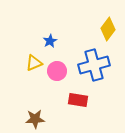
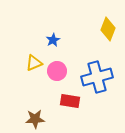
yellow diamond: rotated 15 degrees counterclockwise
blue star: moved 3 px right, 1 px up
blue cross: moved 3 px right, 12 px down
red rectangle: moved 8 px left, 1 px down
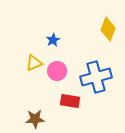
blue cross: moved 1 px left
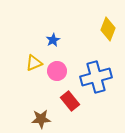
red rectangle: rotated 42 degrees clockwise
brown star: moved 6 px right
